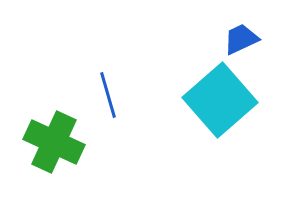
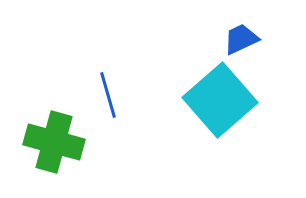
green cross: rotated 10 degrees counterclockwise
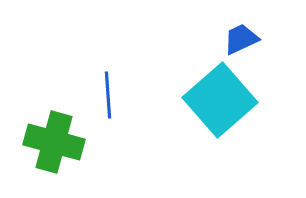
blue line: rotated 12 degrees clockwise
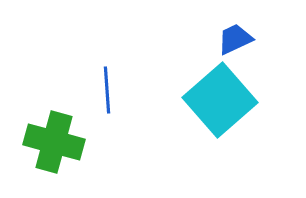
blue trapezoid: moved 6 px left
blue line: moved 1 px left, 5 px up
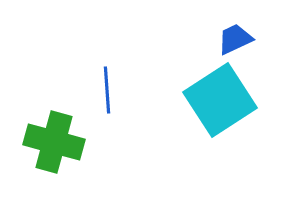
cyan square: rotated 8 degrees clockwise
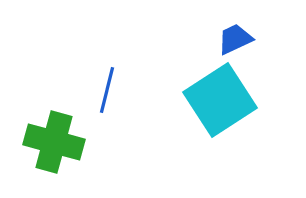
blue line: rotated 18 degrees clockwise
